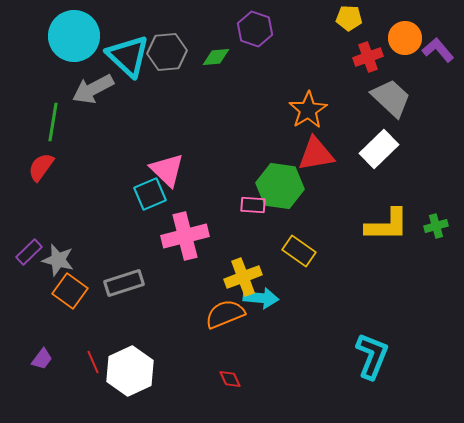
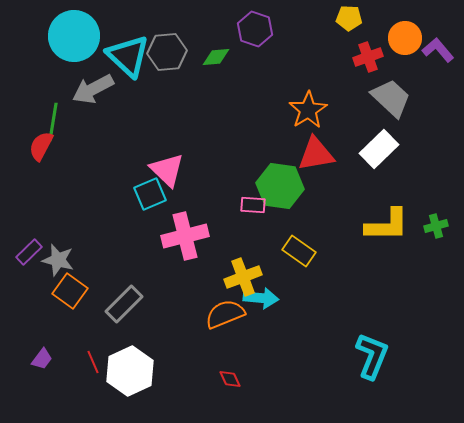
red semicircle: moved 21 px up; rotated 8 degrees counterclockwise
gray rectangle: moved 21 px down; rotated 27 degrees counterclockwise
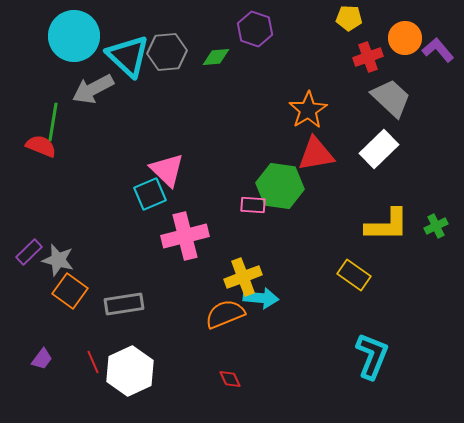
red semicircle: rotated 84 degrees clockwise
green cross: rotated 10 degrees counterclockwise
yellow rectangle: moved 55 px right, 24 px down
gray rectangle: rotated 36 degrees clockwise
